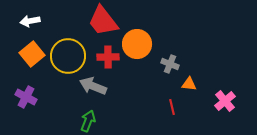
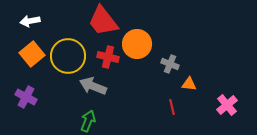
red cross: rotated 15 degrees clockwise
pink cross: moved 2 px right, 4 px down
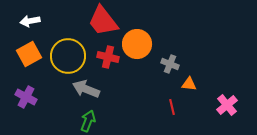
orange square: moved 3 px left; rotated 10 degrees clockwise
gray arrow: moved 7 px left, 3 px down
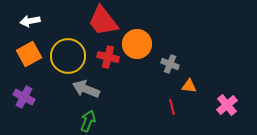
orange triangle: moved 2 px down
purple cross: moved 2 px left
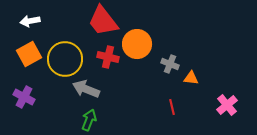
yellow circle: moved 3 px left, 3 px down
orange triangle: moved 2 px right, 8 px up
green arrow: moved 1 px right, 1 px up
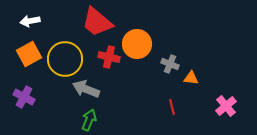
red trapezoid: moved 6 px left, 1 px down; rotated 12 degrees counterclockwise
red cross: moved 1 px right
pink cross: moved 1 px left, 1 px down
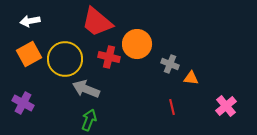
purple cross: moved 1 px left, 6 px down
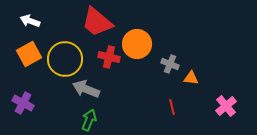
white arrow: rotated 30 degrees clockwise
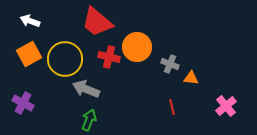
orange circle: moved 3 px down
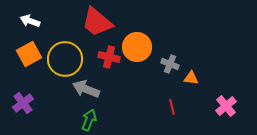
purple cross: rotated 25 degrees clockwise
